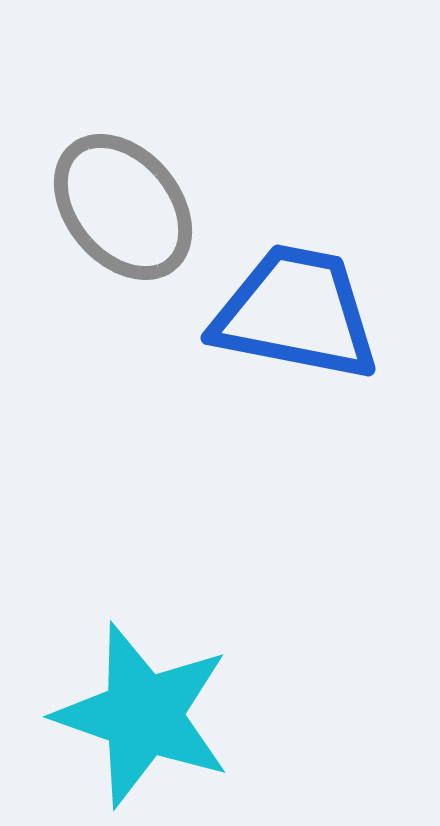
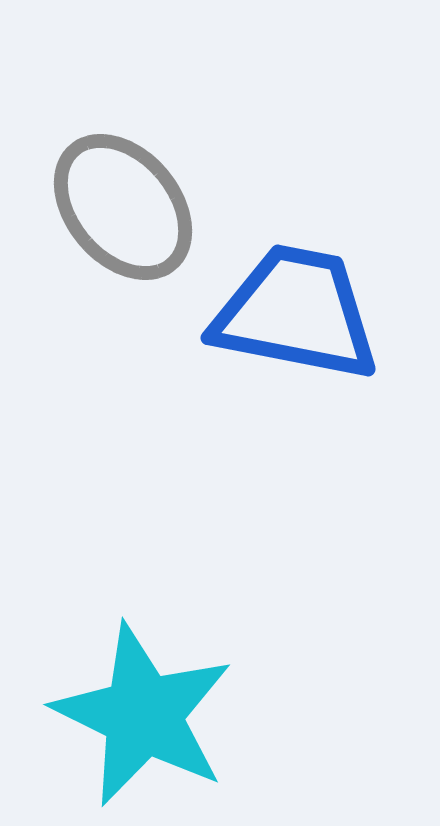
cyan star: rotated 7 degrees clockwise
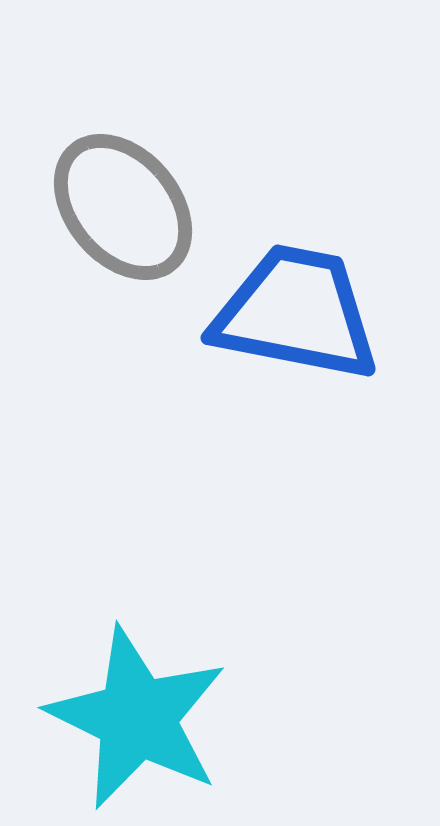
cyan star: moved 6 px left, 3 px down
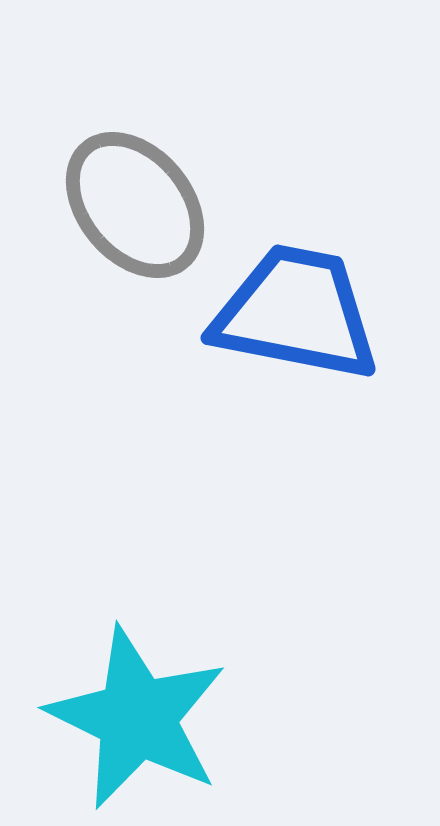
gray ellipse: moved 12 px right, 2 px up
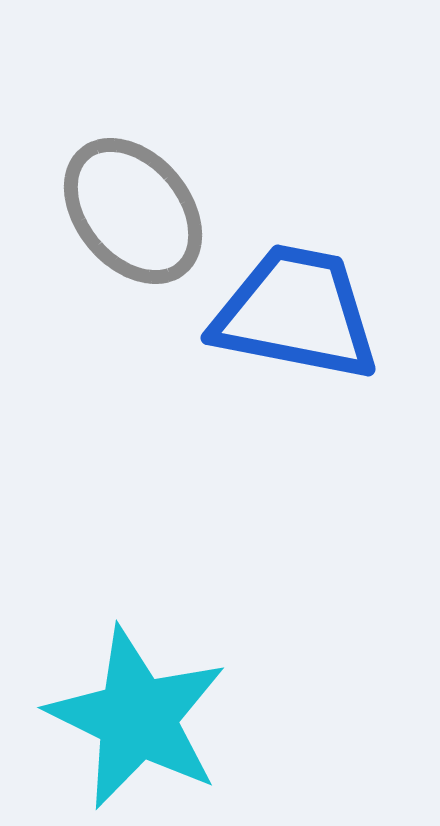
gray ellipse: moved 2 px left, 6 px down
